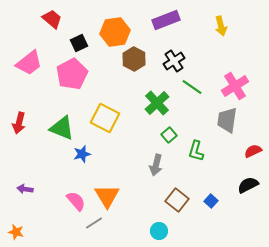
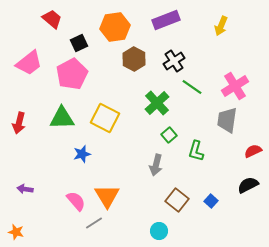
yellow arrow: rotated 36 degrees clockwise
orange hexagon: moved 5 px up
green triangle: moved 10 px up; rotated 24 degrees counterclockwise
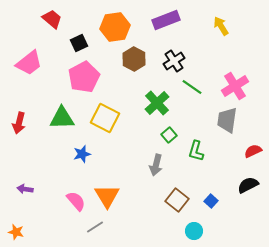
yellow arrow: rotated 126 degrees clockwise
pink pentagon: moved 12 px right, 3 px down
gray line: moved 1 px right, 4 px down
cyan circle: moved 35 px right
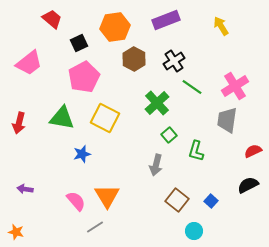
green triangle: rotated 12 degrees clockwise
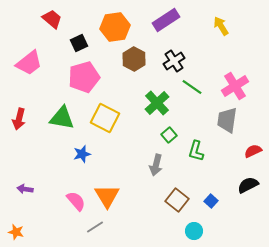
purple rectangle: rotated 12 degrees counterclockwise
pink pentagon: rotated 12 degrees clockwise
red arrow: moved 4 px up
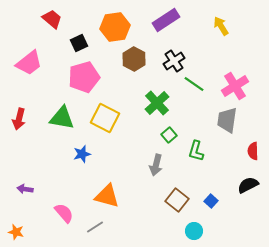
green line: moved 2 px right, 3 px up
red semicircle: rotated 66 degrees counterclockwise
orange triangle: rotated 44 degrees counterclockwise
pink semicircle: moved 12 px left, 12 px down
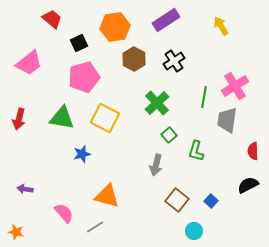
green line: moved 10 px right, 13 px down; rotated 65 degrees clockwise
